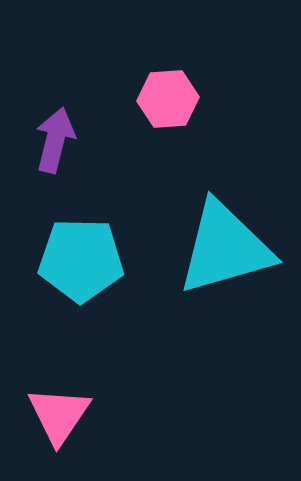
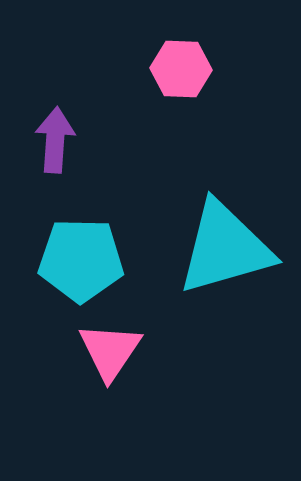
pink hexagon: moved 13 px right, 30 px up; rotated 6 degrees clockwise
purple arrow: rotated 10 degrees counterclockwise
pink triangle: moved 51 px right, 64 px up
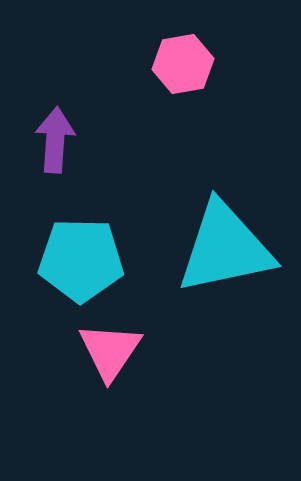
pink hexagon: moved 2 px right, 5 px up; rotated 12 degrees counterclockwise
cyan triangle: rotated 4 degrees clockwise
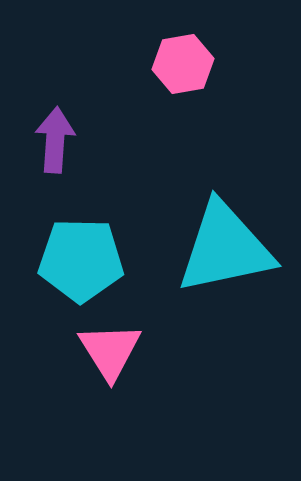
pink triangle: rotated 6 degrees counterclockwise
